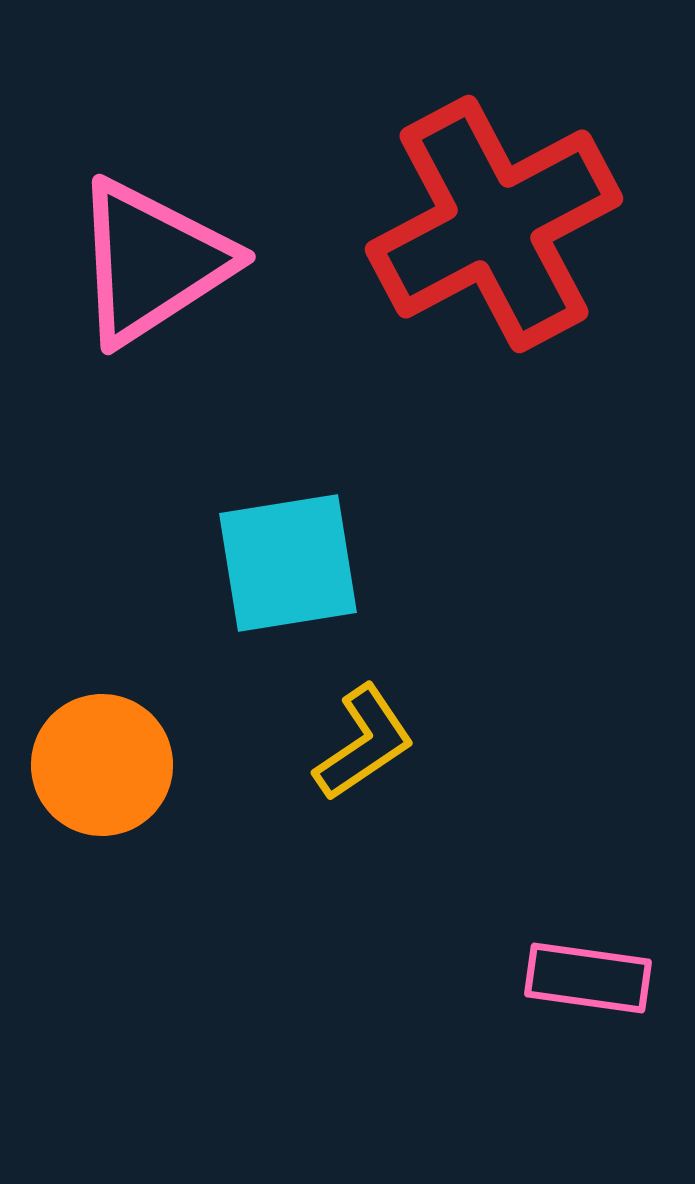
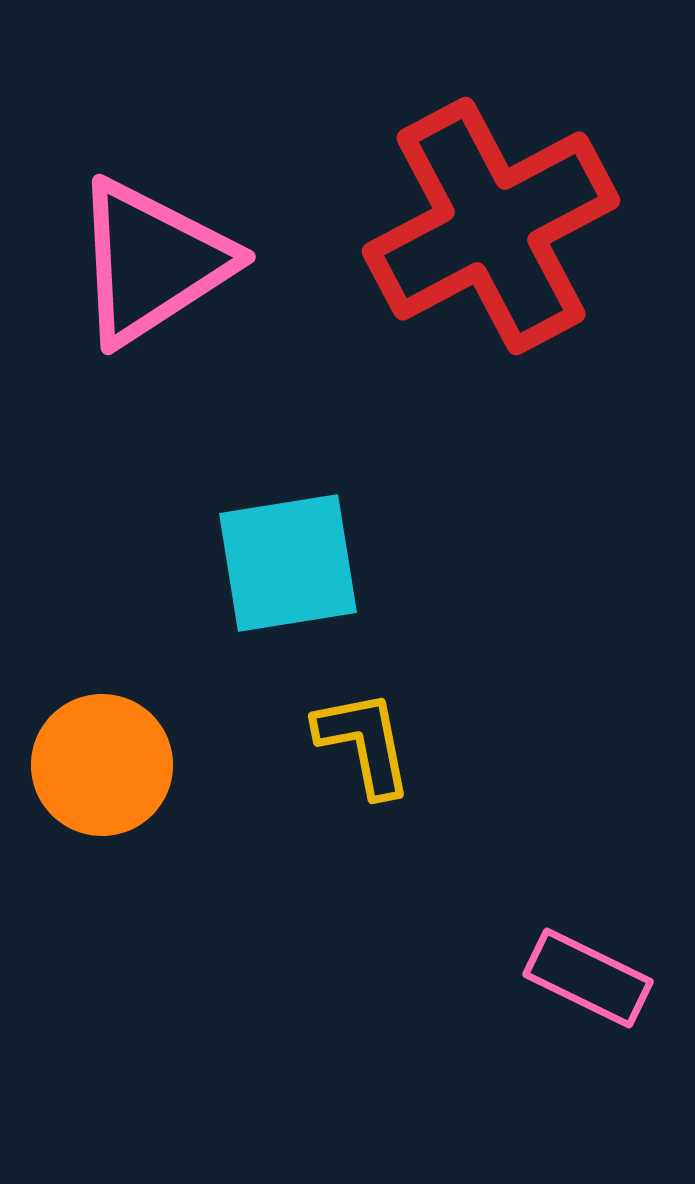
red cross: moved 3 px left, 2 px down
yellow L-shape: rotated 67 degrees counterclockwise
pink rectangle: rotated 18 degrees clockwise
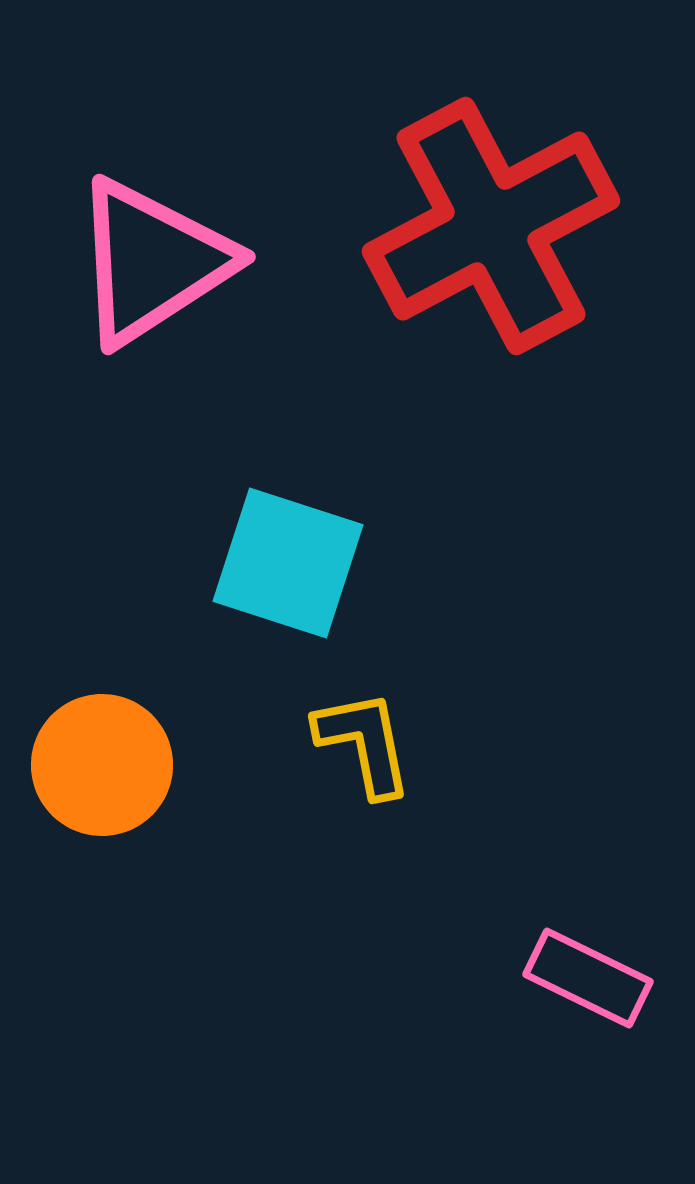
cyan square: rotated 27 degrees clockwise
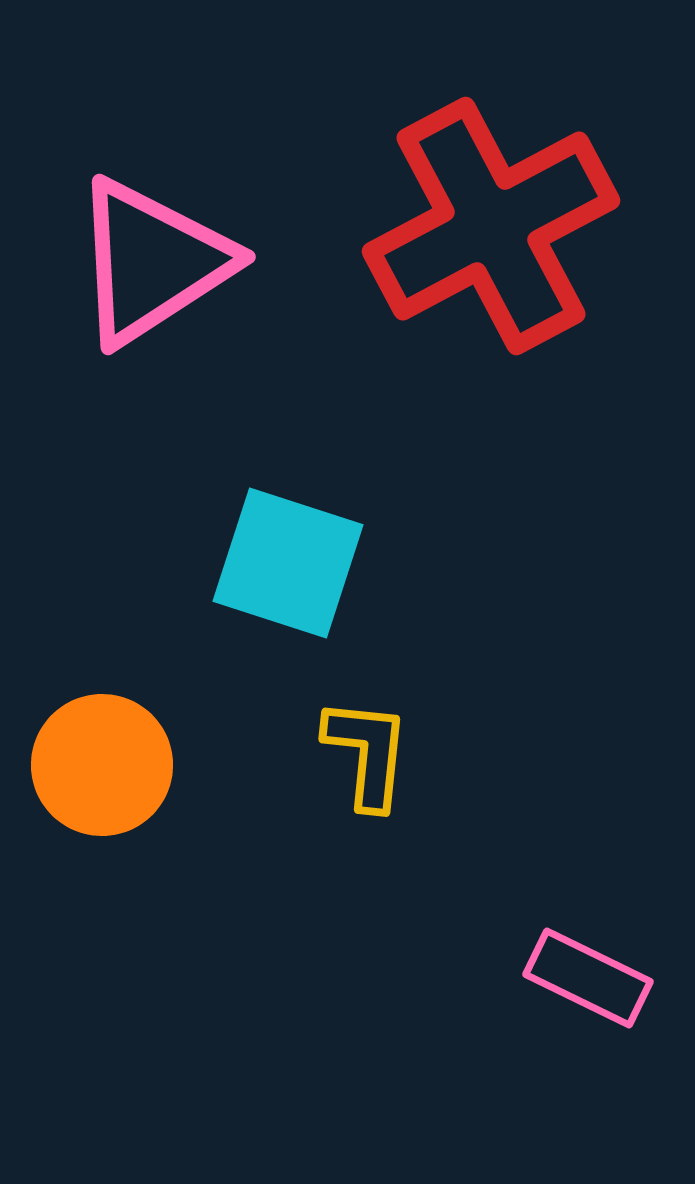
yellow L-shape: moved 3 px right, 10 px down; rotated 17 degrees clockwise
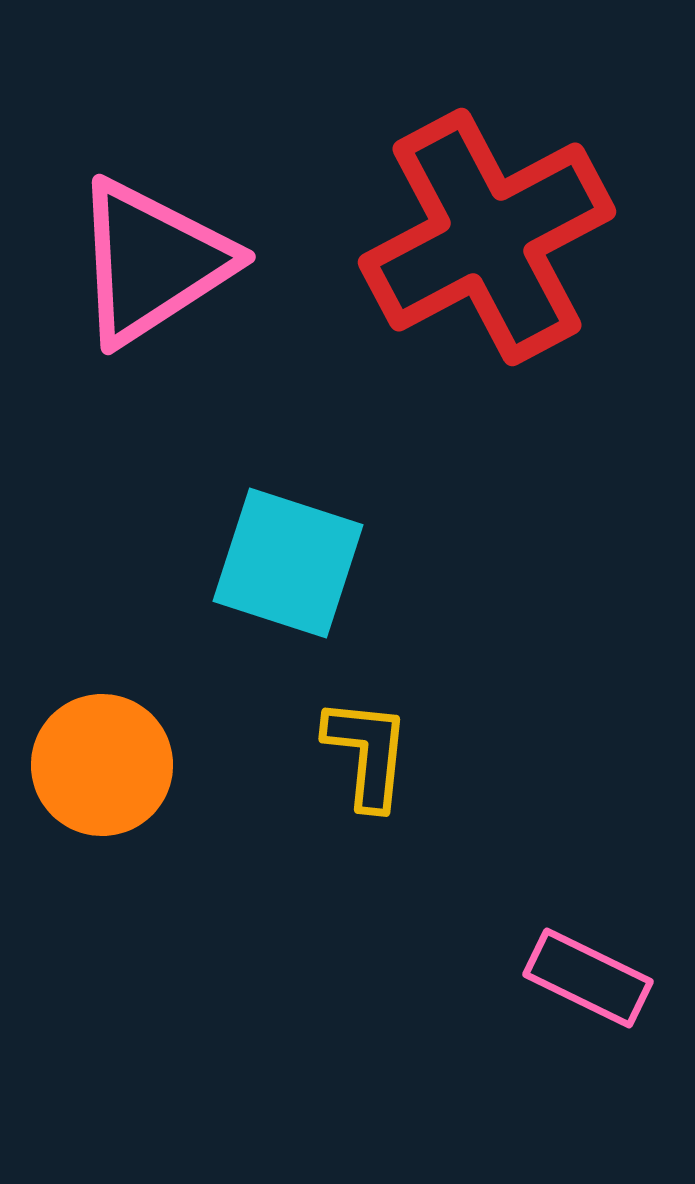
red cross: moved 4 px left, 11 px down
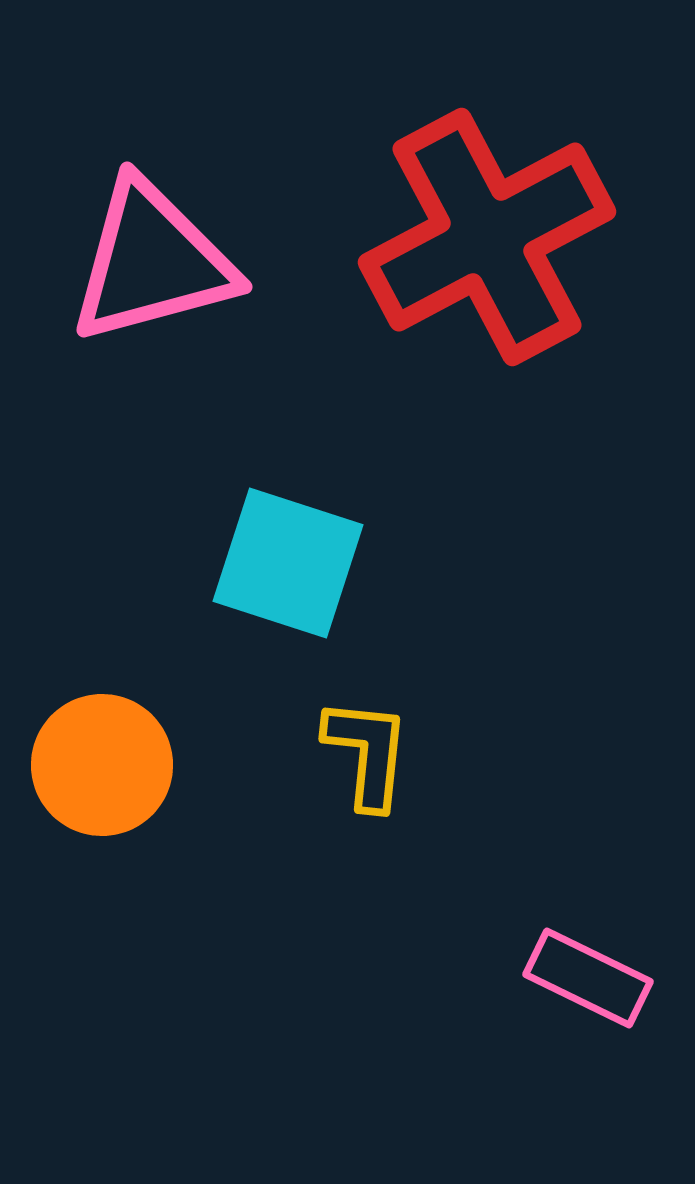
pink triangle: rotated 18 degrees clockwise
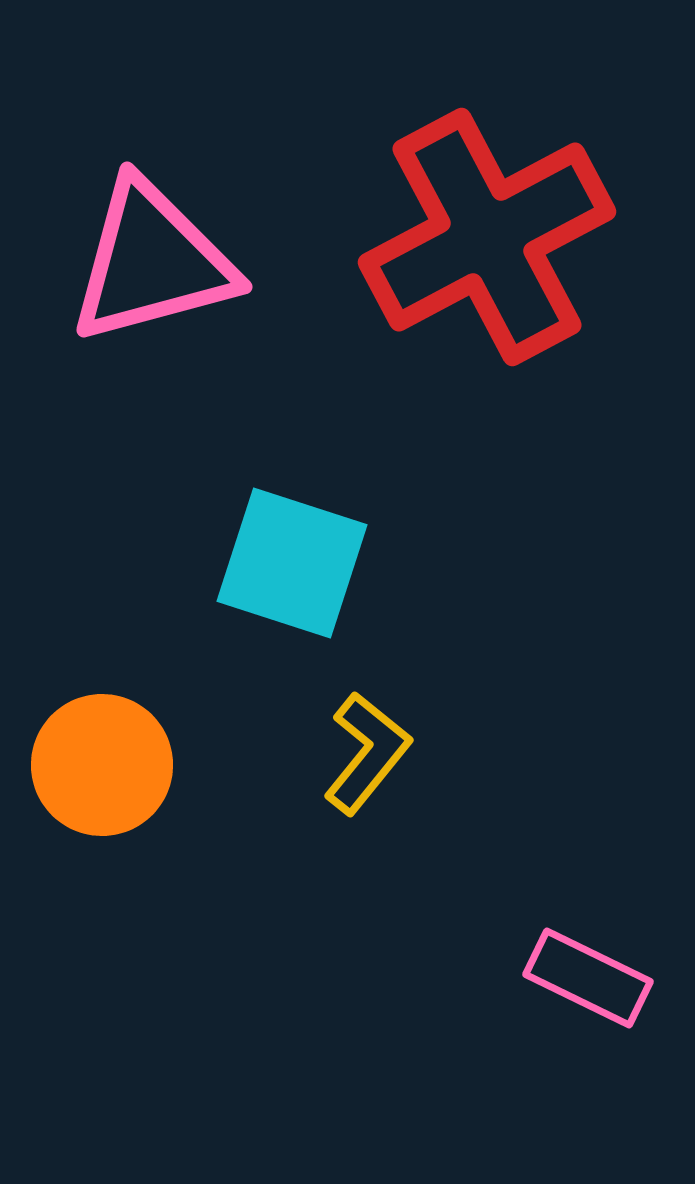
cyan square: moved 4 px right
yellow L-shape: rotated 33 degrees clockwise
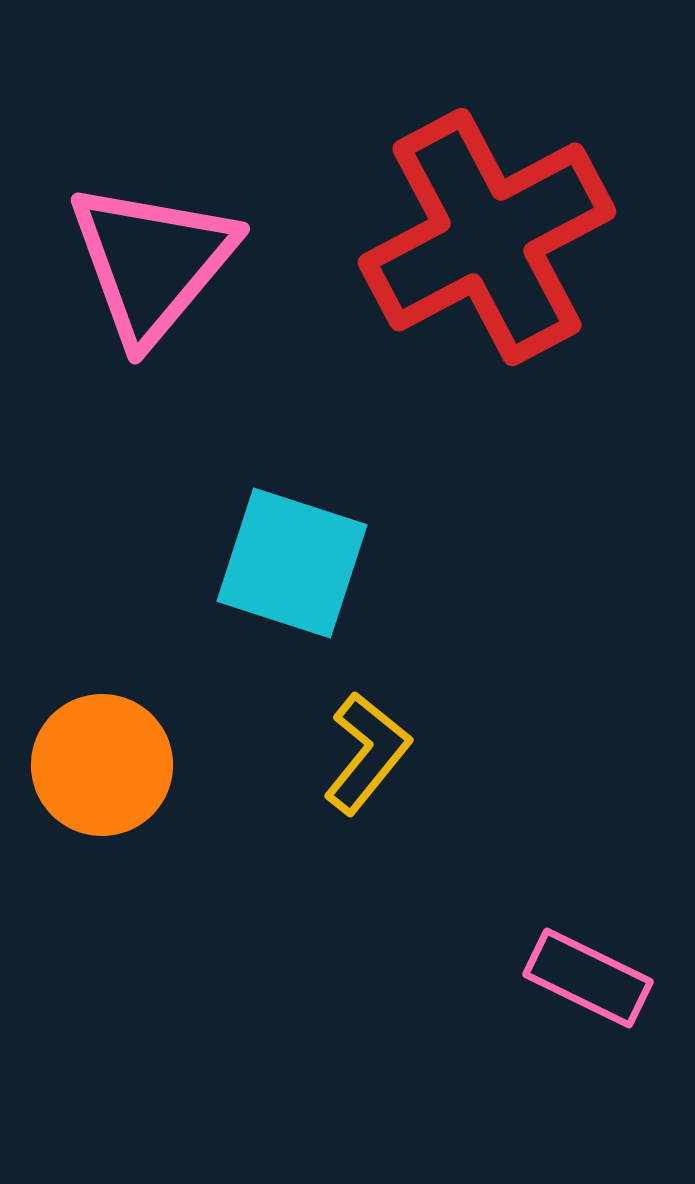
pink triangle: rotated 35 degrees counterclockwise
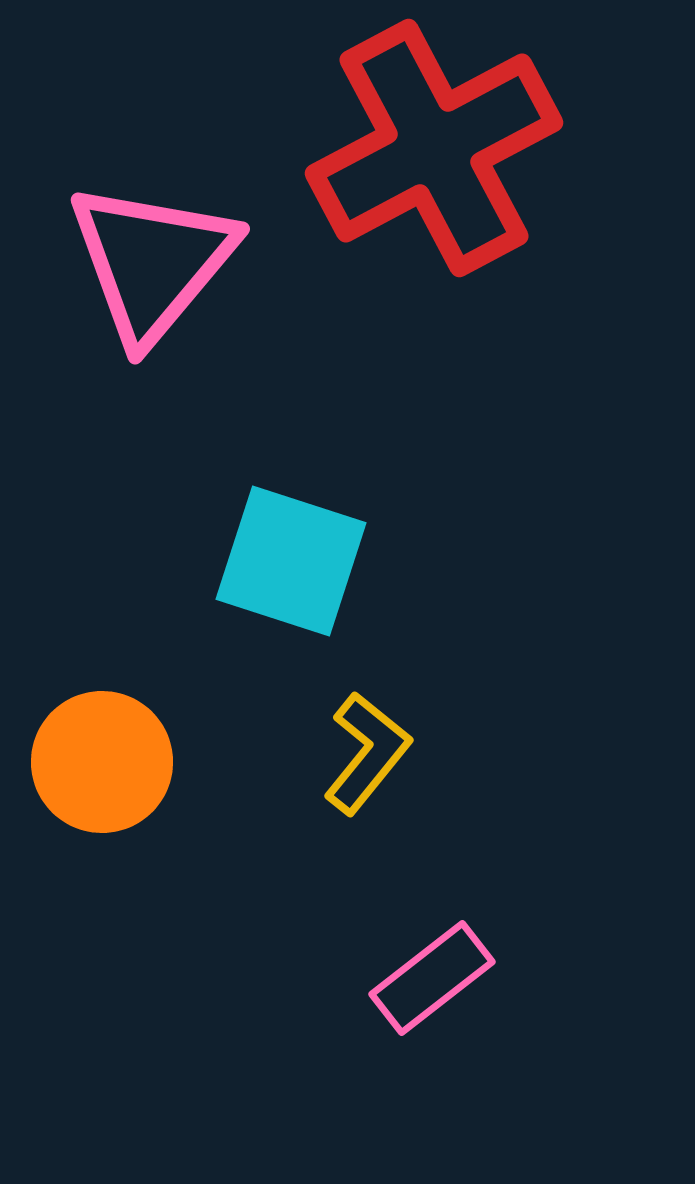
red cross: moved 53 px left, 89 px up
cyan square: moved 1 px left, 2 px up
orange circle: moved 3 px up
pink rectangle: moved 156 px left; rotated 64 degrees counterclockwise
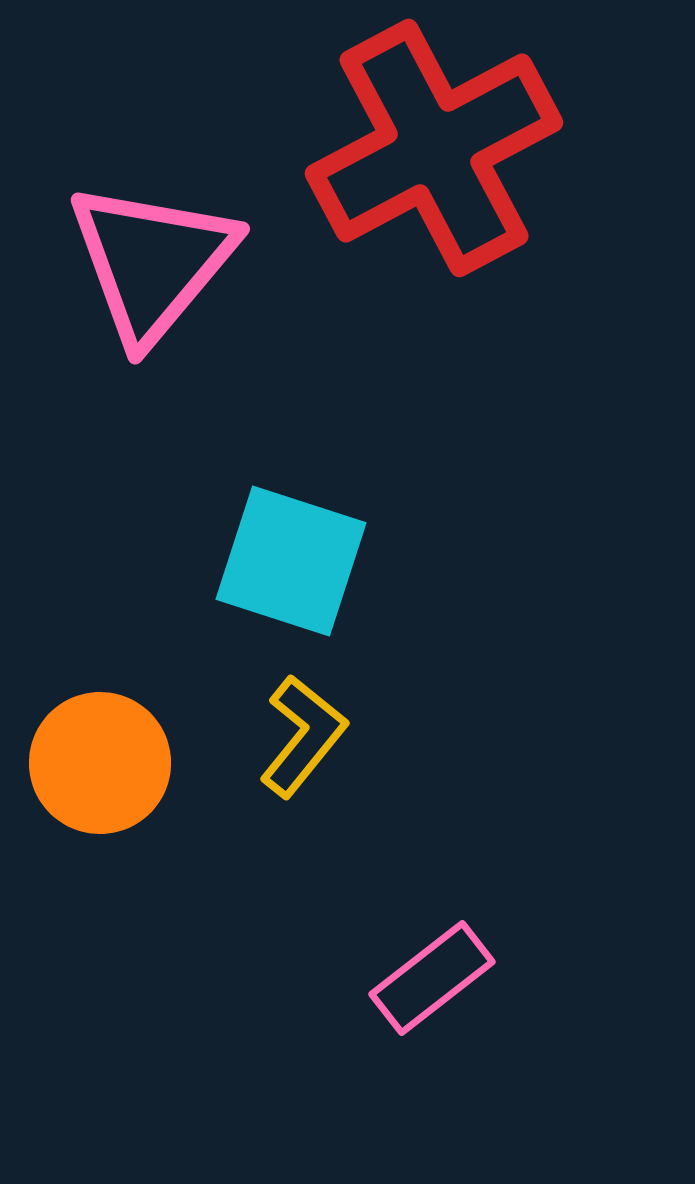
yellow L-shape: moved 64 px left, 17 px up
orange circle: moved 2 px left, 1 px down
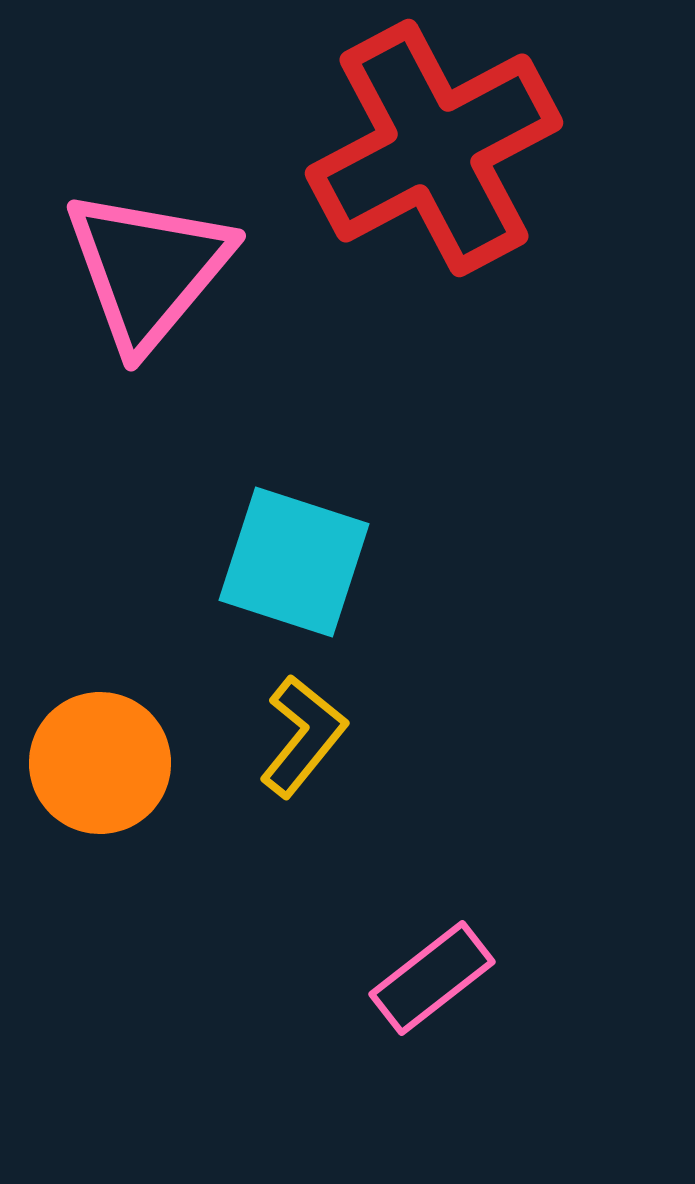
pink triangle: moved 4 px left, 7 px down
cyan square: moved 3 px right, 1 px down
